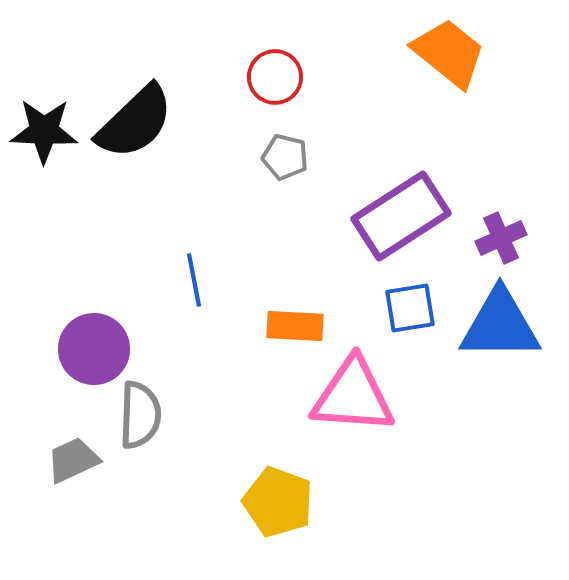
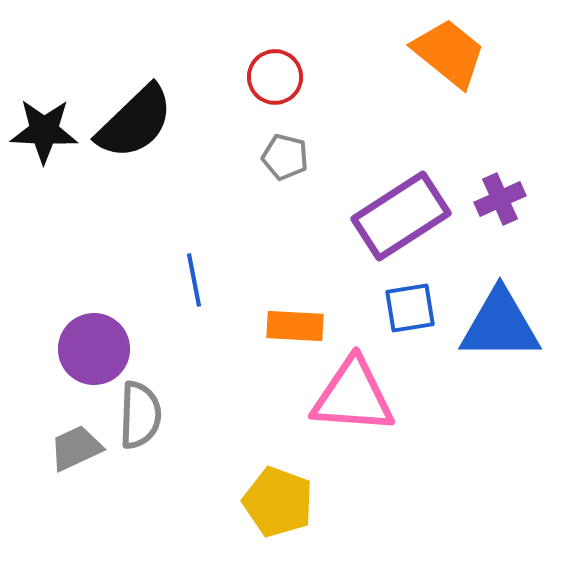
purple cross: moved 1 px left, 39 px up
gray trapezoid: moved 3 px right, 12 px up
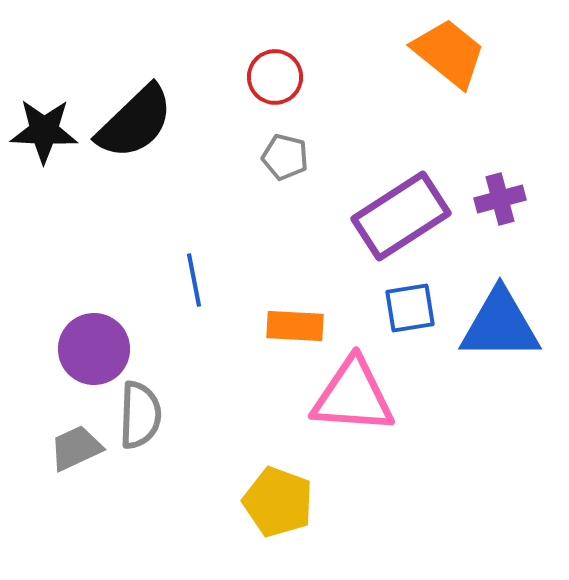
purple cross: rotated 9 degrees clockwise
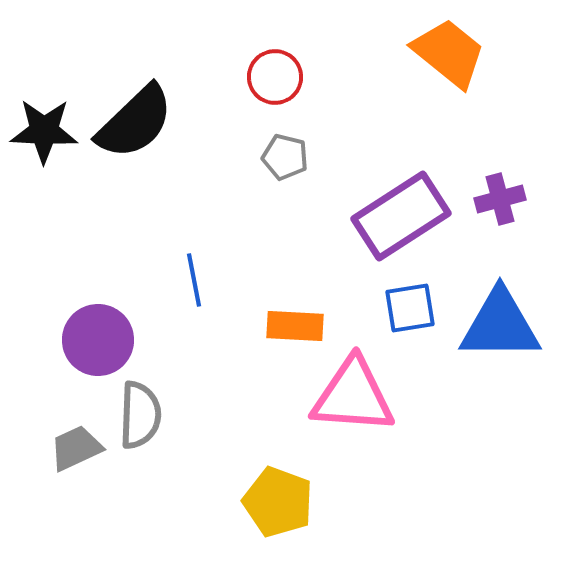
purple circle: moved 4 px right, 9 px up
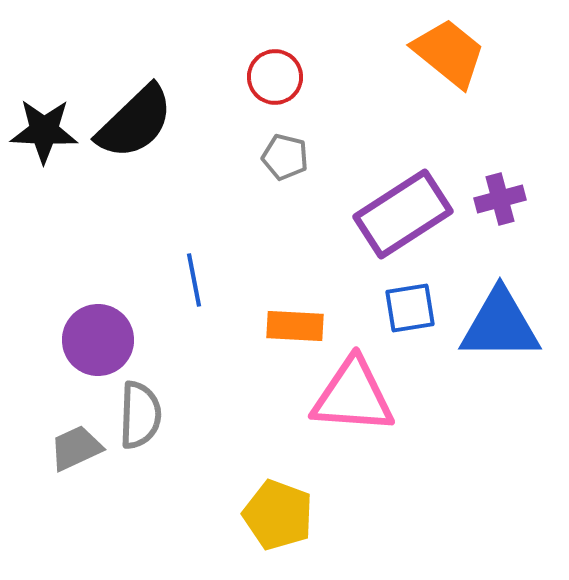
purple rectangle: moved 2 px right, 2 px up
yellow pentagon: moved 13 px down
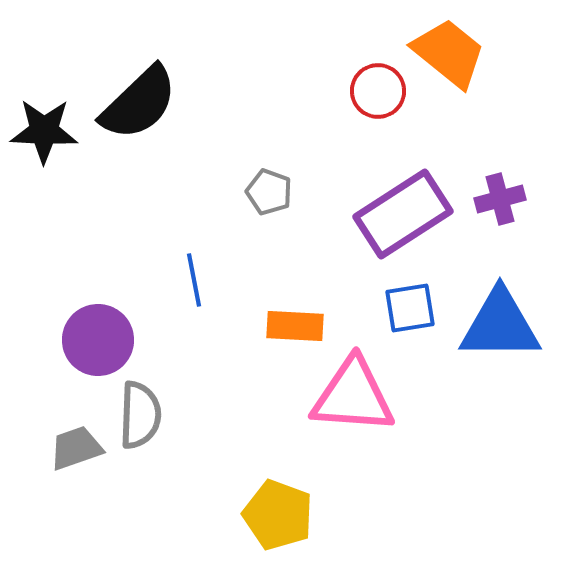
red circle: moved 103 px right, 14 px down
black semicircle: moved 4 px right, 19 px up
gray pentagon: moved 16 px left, 35 px down; rotated 6 degrees clockwise
gray trapezoid: rotated 6 degrees clockwise
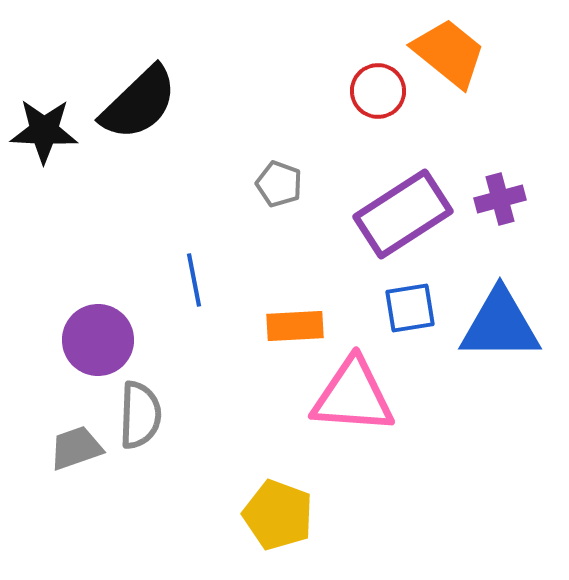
gray pentagon: moved 10 px right, 8 px up
orange rectangle: rotated 6 degrees counterclockwise
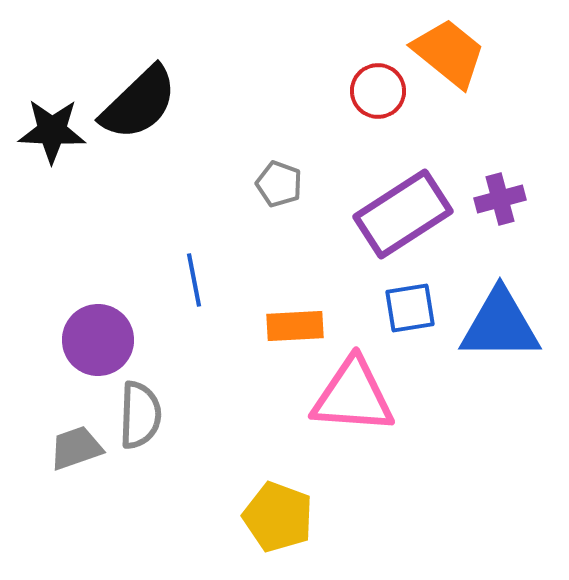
black star: moved 8 px right
yellow pentagon: moved 2 px down
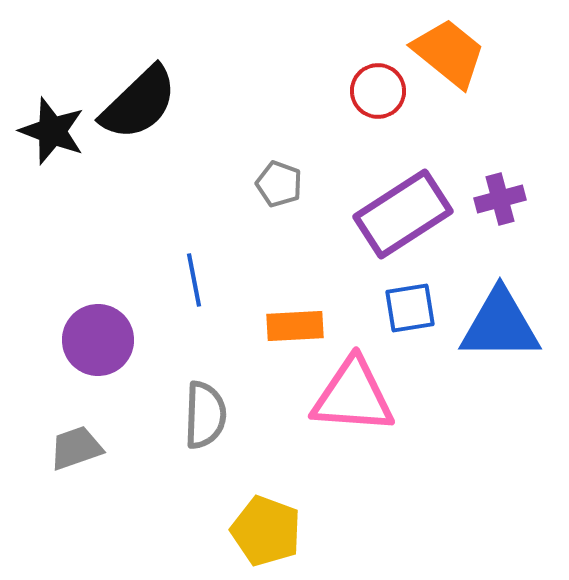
black star: rotated 18 degrees clockwise
gray semicircle: moved 65 px right
yellow pentagon: moved 12 px left, 14 px down
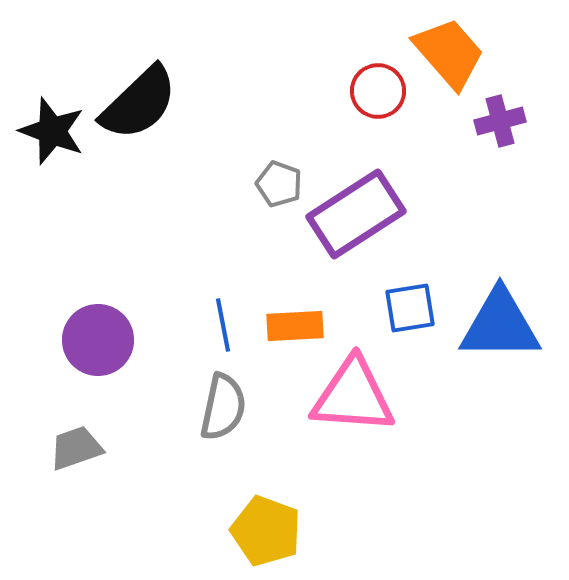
orange trapezoid: rotated 10 degrees clockwise
purple cross: moved 78 px up
purple rectangle: moved 47 px left
blue line: moved 29 px right, 45 px down
gray semicircle: moved 18 px right, 8 px up; rotated 10 degrees clockwise
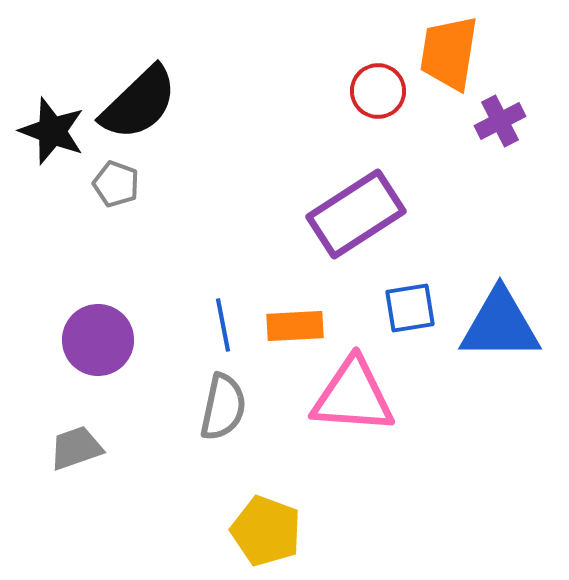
orange trapezoid: rotated 130 degrees counterclockwise
purple cross: rotated 12 degrees counterclockwise
gray pentagon: moved 163 px left
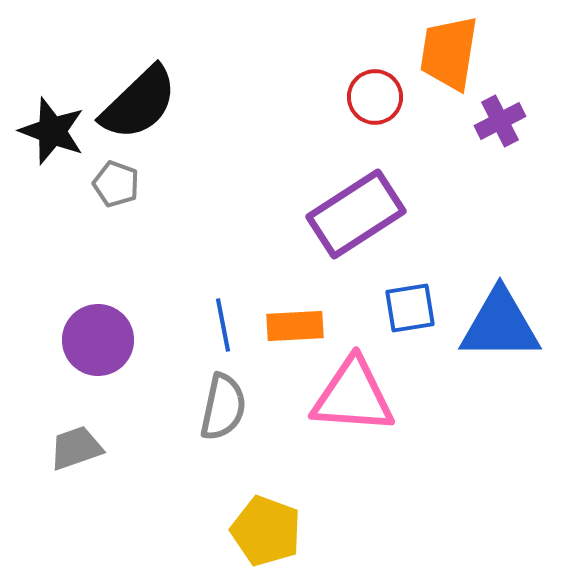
red circle: moved 3 px left, 6 px down
